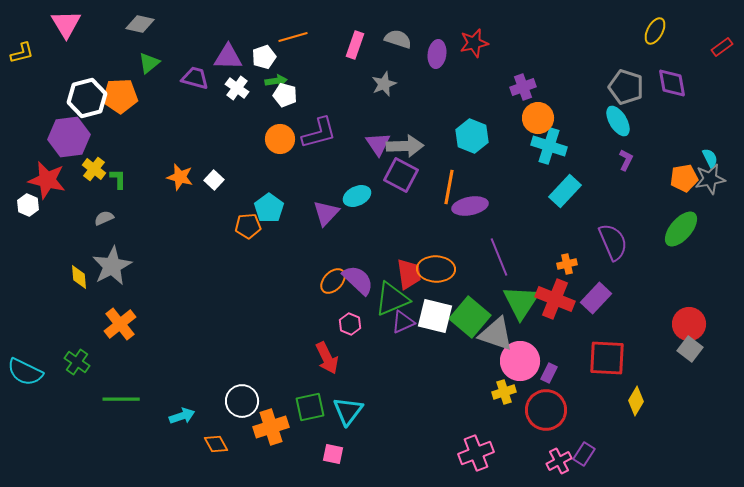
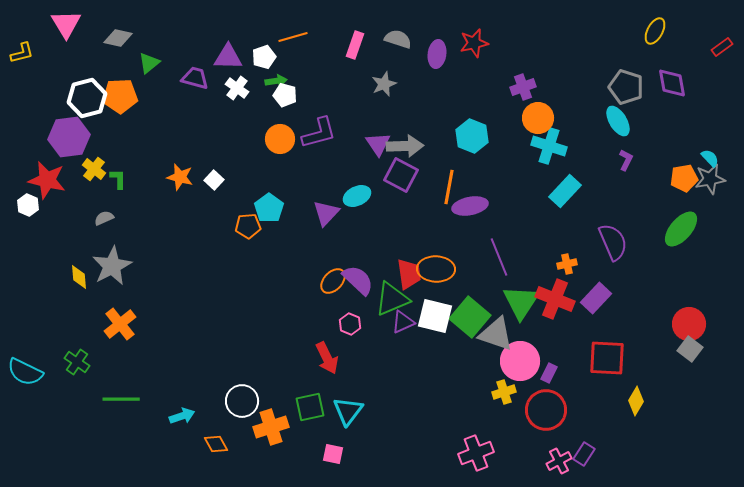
gray diamond at (140, 24): moved 22 px left, 14 px down
cyan semicircle at (710, 158): rotated 18 degrees counterclockwise
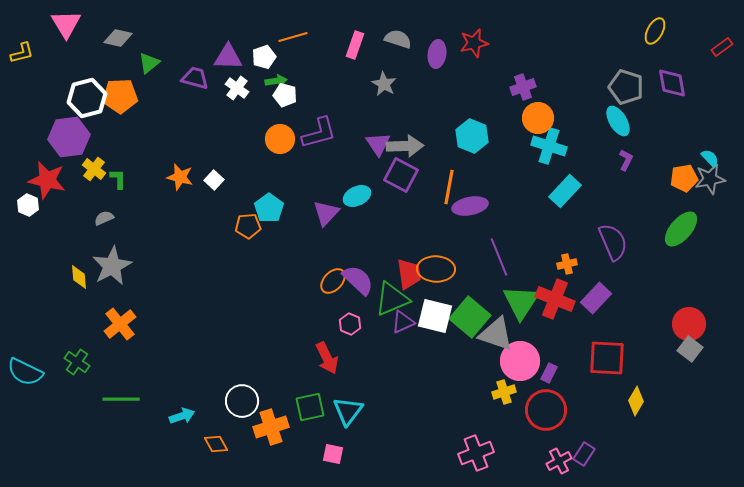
gray star at (384, 84): rotated 20 degrees counterclockwise
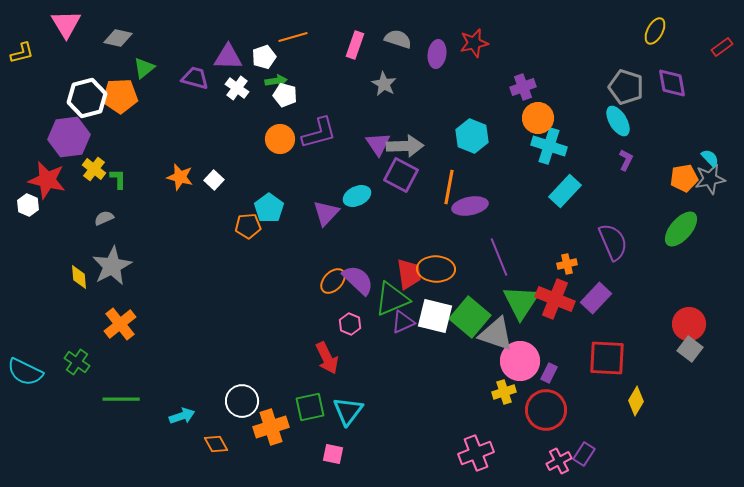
green triangle at (149, 63): moved 5 px left, 5 px down
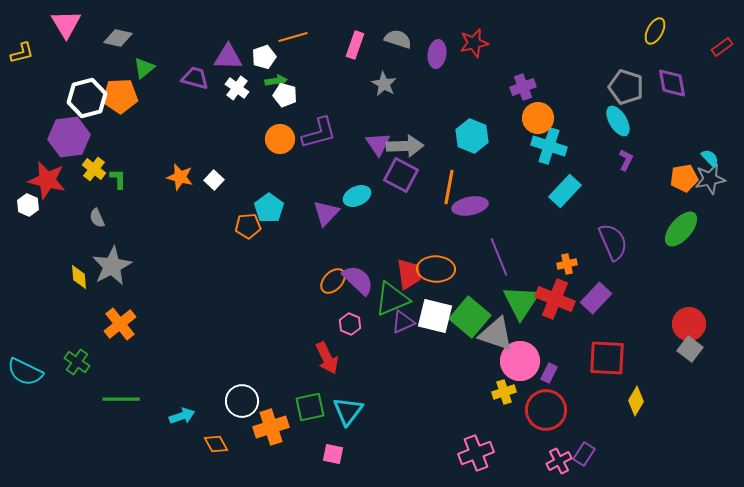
gray semicircle at (104, 218): moved 7 px left; rotated 90 degrees counterclockwise
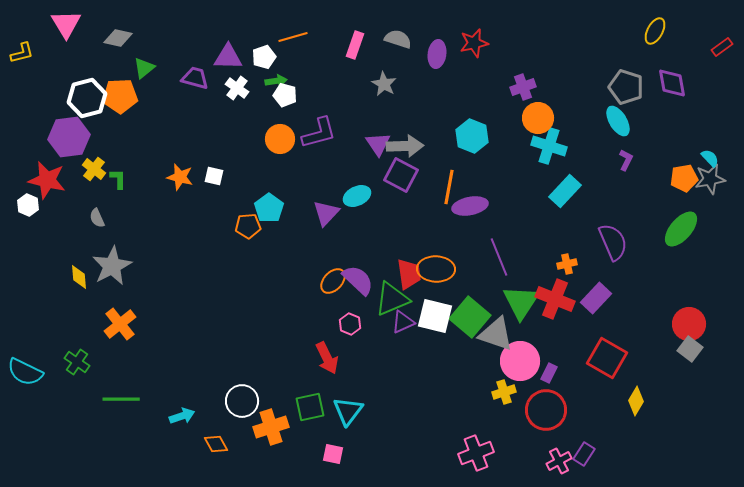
white square at (214, 180): moved 4 px up; rotated 30 degrees counterclockwise
red square at (607, 358): rotated 27 degrees clockwise
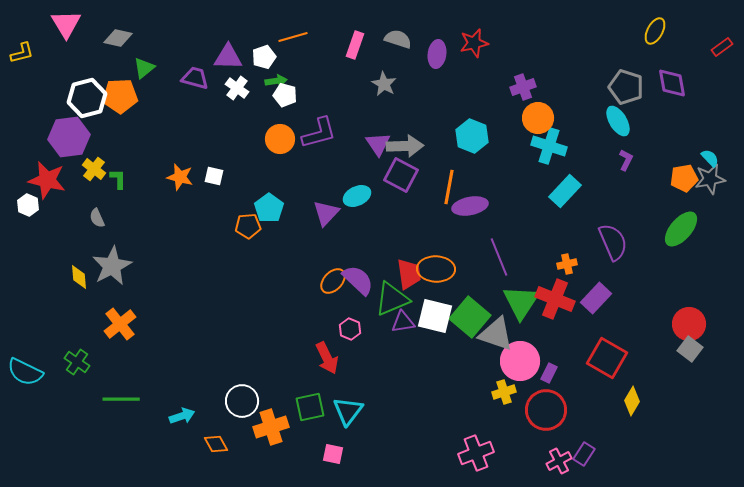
purple triangle at (403, 322): rotated 15 degrees clockwise
pink hexagon at (350, 324): moved 5 px down
yellow diamond at (636, 401): moved 4 px left
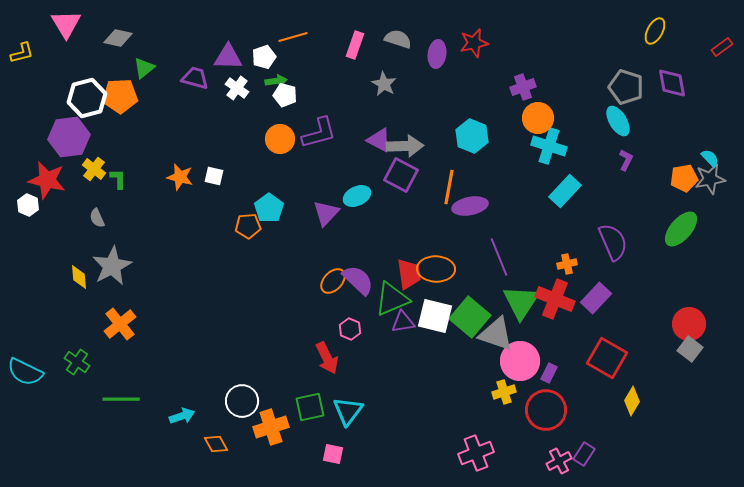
purple triangle at (378, 144): moved 1 px right, 4 px up; rotated 28 degrees counterclockwise
